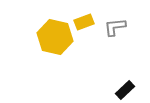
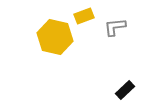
yellow rectangle: moved 6 px up
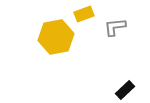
yellow rectangle: moved 2 px up
yellow hexagon: moved 1 px right; rotated 24 degrees counterclockwise
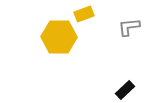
gray L-shape: moved 14 px right
yellow hexagon: moved 3 px right; rotated 12 degrees clockwise
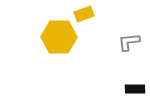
gray L-shape: moved 15 px down
black rectangle: moved 10 px right, 1 px up; rotated 42 degrees clockwise
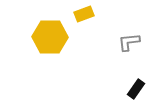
yellow hexagon: moved 9 px left
black rectangle: moved 1 px right; rotated 54 degrees counterclockwise
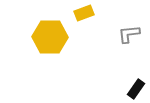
yellow rectangle: moved 1 px up
gray L-shape: moved 8 px up
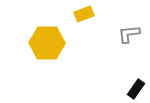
yellow rectangle: moved 1 px down
yellow hexagon: moved 3 px left, 6 px down
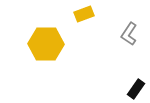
gray L-shape: rotated 50 degrees counterclockwise
yellow hexagon: moved 1 px left, 1 px down
